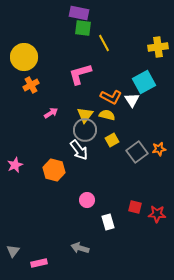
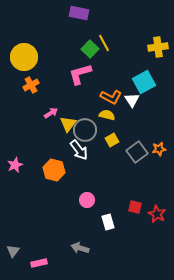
green square: moved 7 px right, 21 px down; rotated 36 degrees clockwise
yellow triangle: moved 17 px left, 9 px down
red star: rotated 24 degrees clockwise
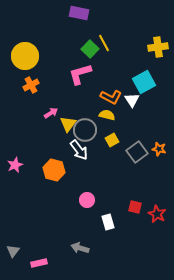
yellow circle: moved 1 px right, 1 px up
orange star: rotated 24 degrees clockwise
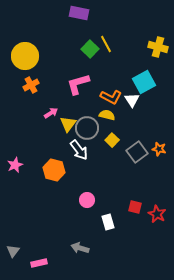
yellow line: moved 2 px right, 1 px down
yellow cross: rotated 24 degrees clockwise
pink L-shape: moved 2 px left, 10 px down
gray circle: moved 2 px right, 2 px up
yellow square: rotated 16 degrees counterclockwise
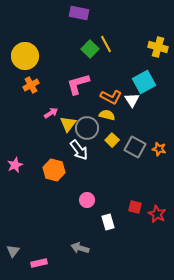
gray square: moved 2 px left, 5 px up; rotated 25 degrees counterclockwise
